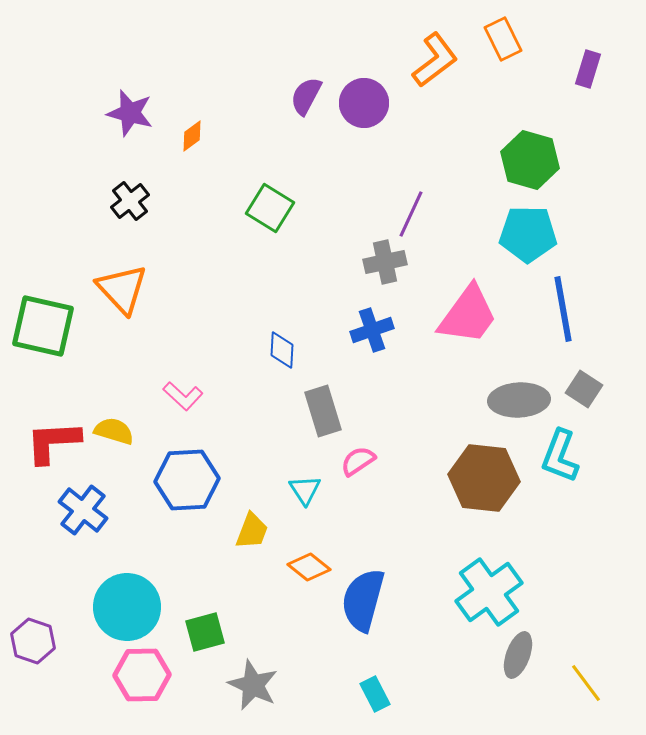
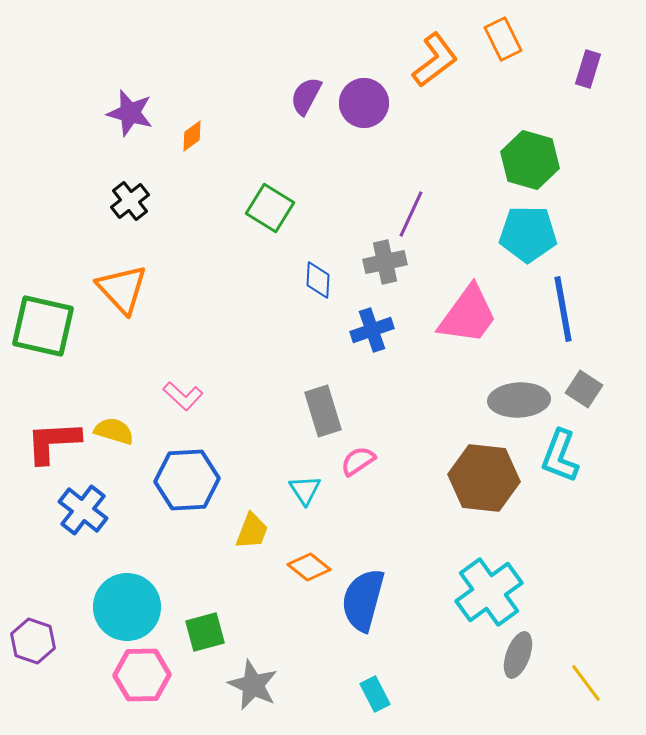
blue diamond at (282, 350): moved 36 px right, 70 px up
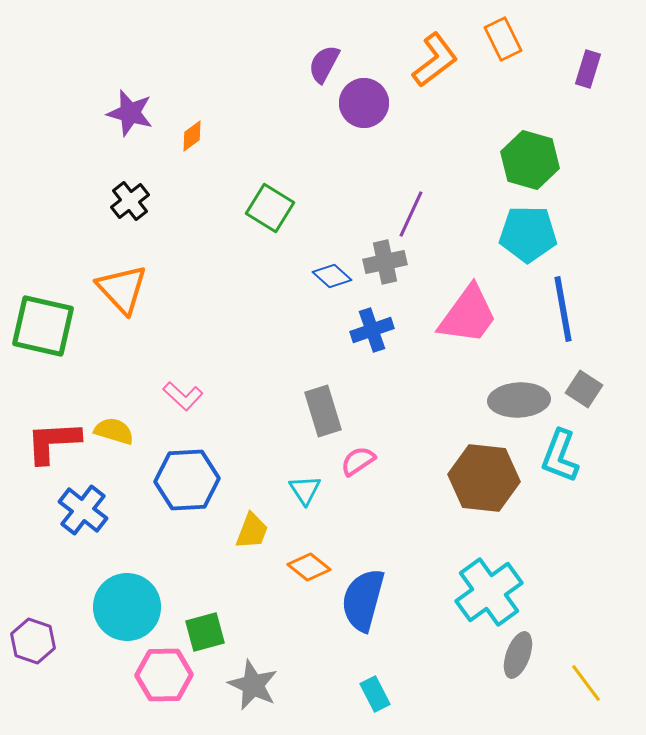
purple semicircle at (306, 96): moved 18 px right, 32 px up
blue diamond at (318, 280): moved 14 px right, 4 px up; rotated 51 degrees counterclockwise
pink hexagon at (142, 675): moved 22 px right
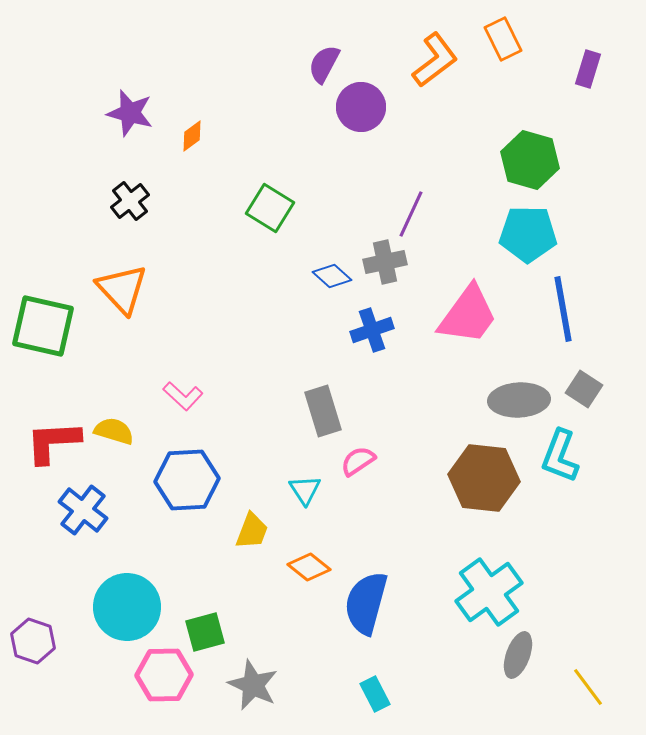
purple circle at (364, 103): moved 3 px left, 4 px down
blue semicircle at (363, 600): moved 3 px right, 3 px down
yellow line at (586, 683): moved 2 px right, 4 px down
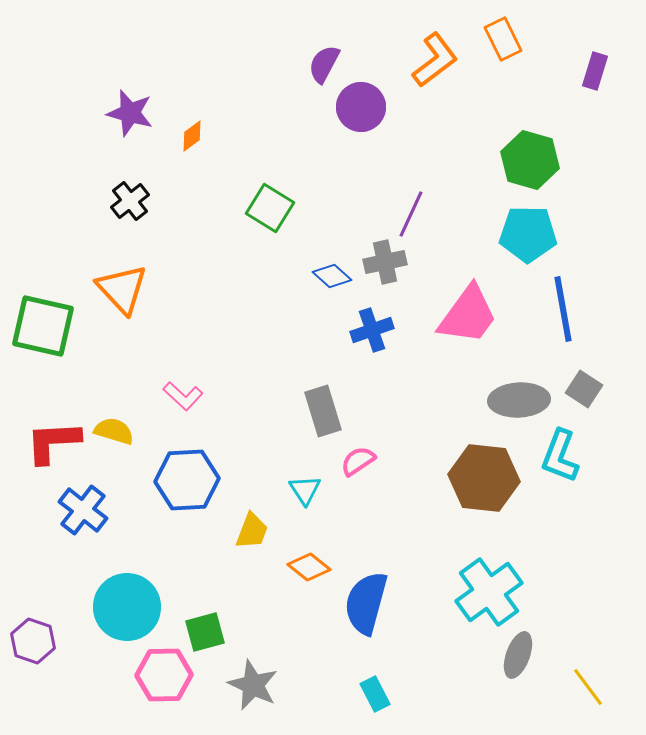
purple rectangle at (588, 69): moved 7 px right, 2 px down
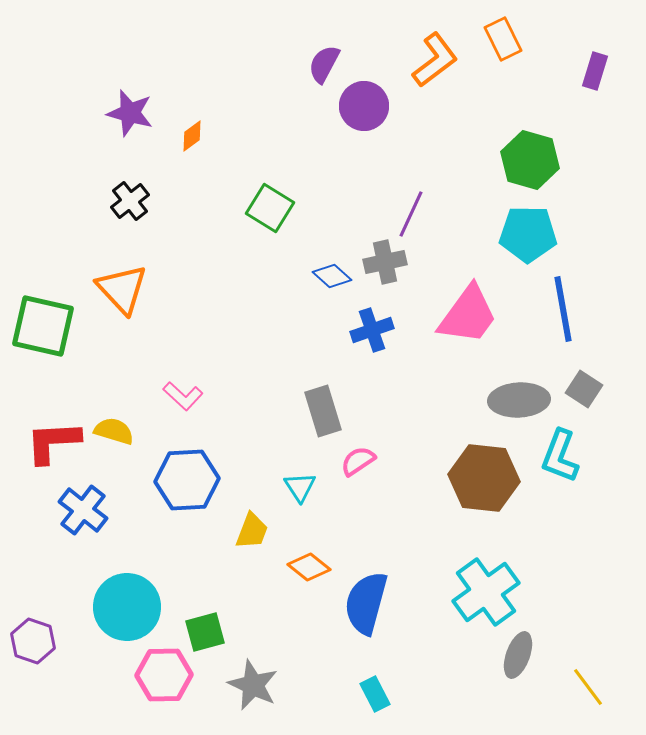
purple circle at (361, 107): moved 3 px right, 1 px up
cyan triangle at (305, 490): moved 5 px left, 3 px up
cyan cross at (489, 592): moved 3 px left
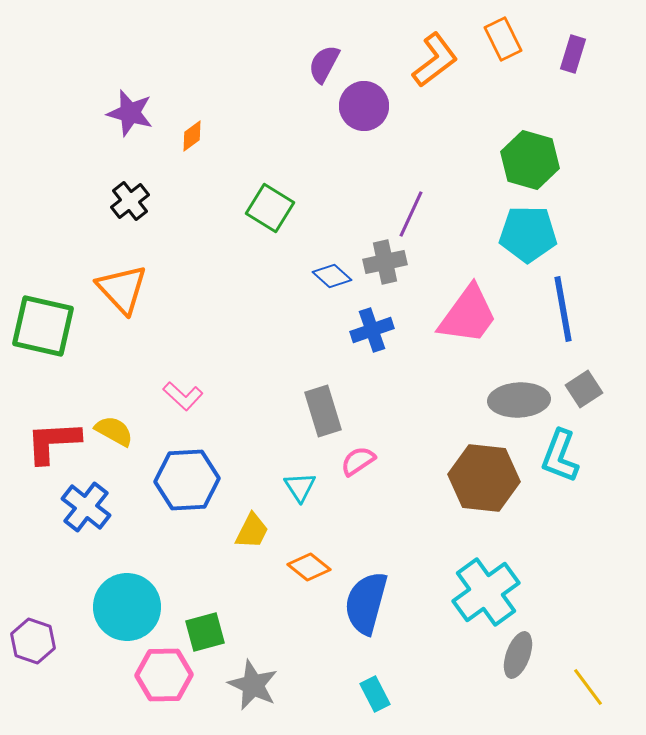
purple rectangle at (595, 71): moved 22 px left, 17 px up
gray square at (584, 389): rotated 24 degrees clockwise
yellow semicircle at (114, 431): rotated 12 degrees clockwise
blue cross at (83, 510): moved 3 px right, 3 px up
yellow trapezoid at (252, 531): rotated 6 degrees clockwise
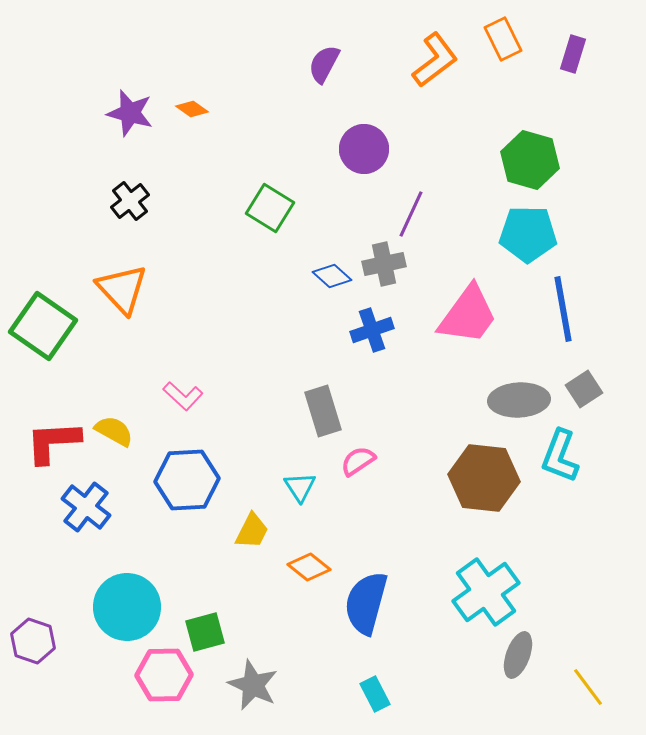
purple circle at (364, 106): moved 43 px down
orange diamond at (192, 136): moved 27 px up; rotated 72 degrees clockwise
gray cross at (385, 262): moved 1 px left, 2 px down
green square at (43, 326): rotated 22 degrees clockwise
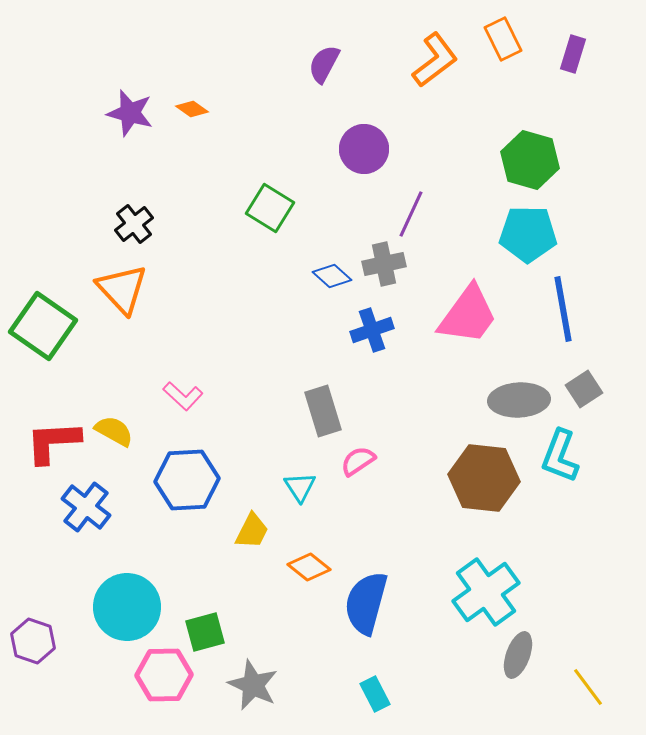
black cross at (130, 201): moved 4 px right, 23 px down
